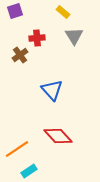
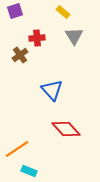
red diamond: moved 8 px right, 7 px up
cyan rectangle: rotated 56 degrees clockwise
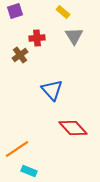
red diamond: moved 7 px right, 1 px up
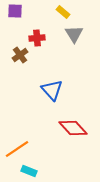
purple square: rotated 21 degrees clockwise
gray triangle: moved 2 px up
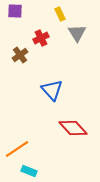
yellow rectangle: moved 3 px left, 2 px down; rotated 24 degrees clockwise
gray triangle: moved 3 px right, 1 px up
red cross: moved 4 px right; rotated 21 degrees counterclockwise
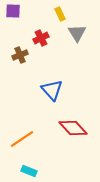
purple square: moved 2 px left
brown cross: rotated 14 degrees clockwise
orange line: moved 5 px right, 10 px up
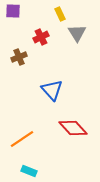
red cross: moved 1 px up
brown cross: moved 1 px left, 2 px down
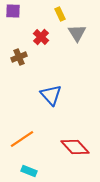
red cross: rotated 21 degrees counterclockwise
blue triangle: moved 1 px left, 5 px down
red diamond: moved 2 px right, 19 px down
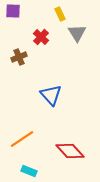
red diamond: moved 5 px left, 4 px down
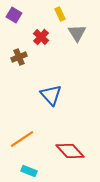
purple square: moved 1 px right, 4 px down; rotated 28 degrees clockwise
